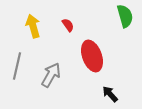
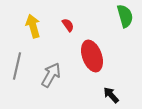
black arrow: moved 1 px right, 1 px down
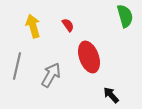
red ellipse: moved 3 px left, 1 px down
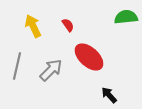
green semicircle: moved 1 px right, 1 px down; rotated 80 degrees counterclockwise
yellow arrow: rotated 10 degrees counterclockwise
red ellipse: rotated 28 degrees counterclockwise
gray arrow: moved 5 px up; rotated 15 degrees clockwise
black arrow: moved 2 px left
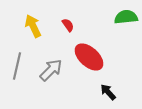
black arrow: moved 1 px left, 3 px up
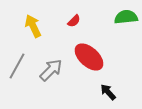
red semicircle: moved 6 px right, 4 px up; rotated 80 degrees clockwise
gray line: rotated 16 degrees clockwise
